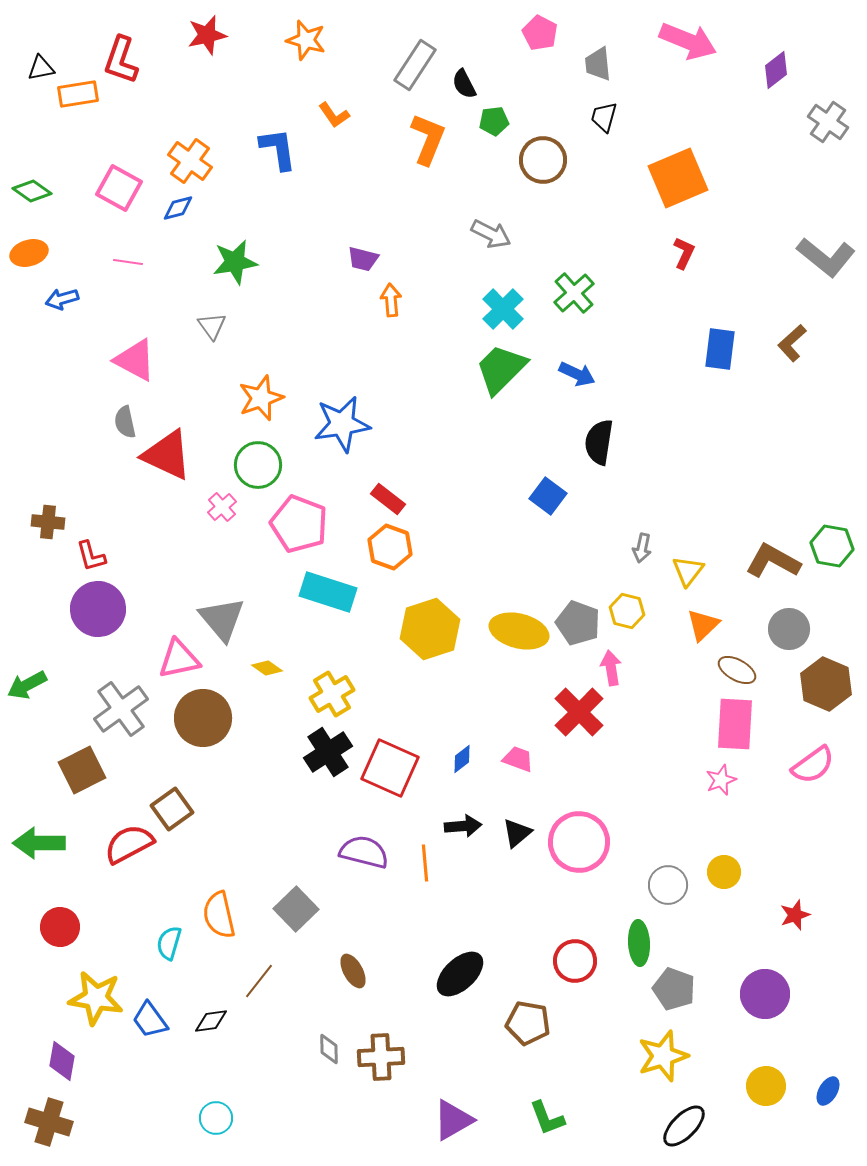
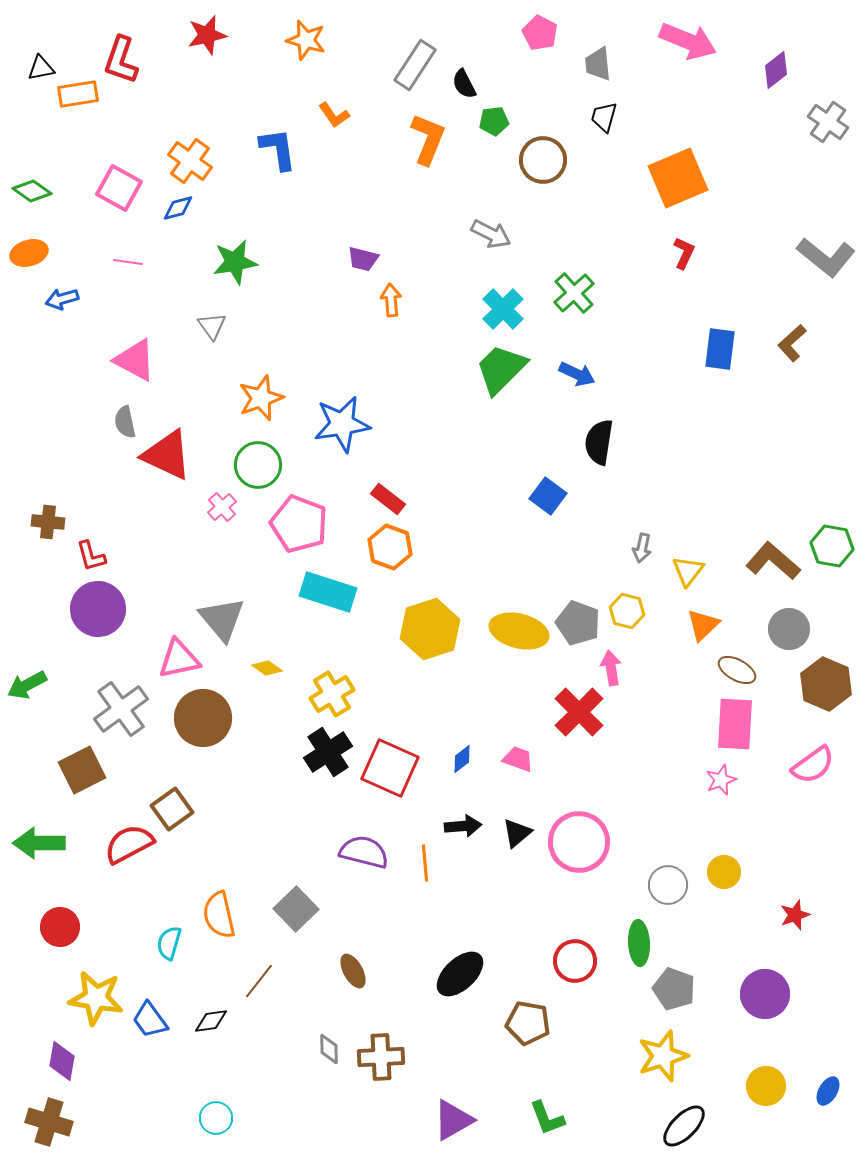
brown L-shape at (773, 561): rotated 12 degrees clockwise
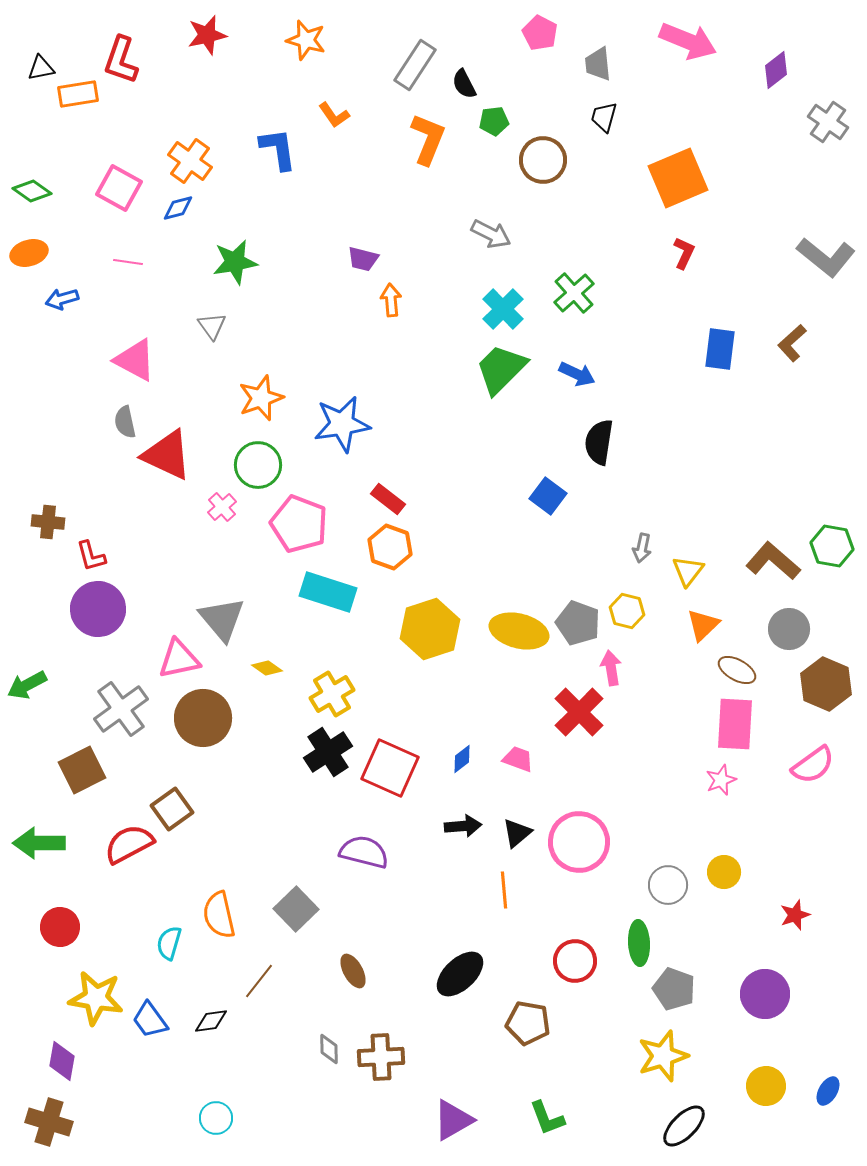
orange line at (425, 863): moved 79 px right, 27 px down
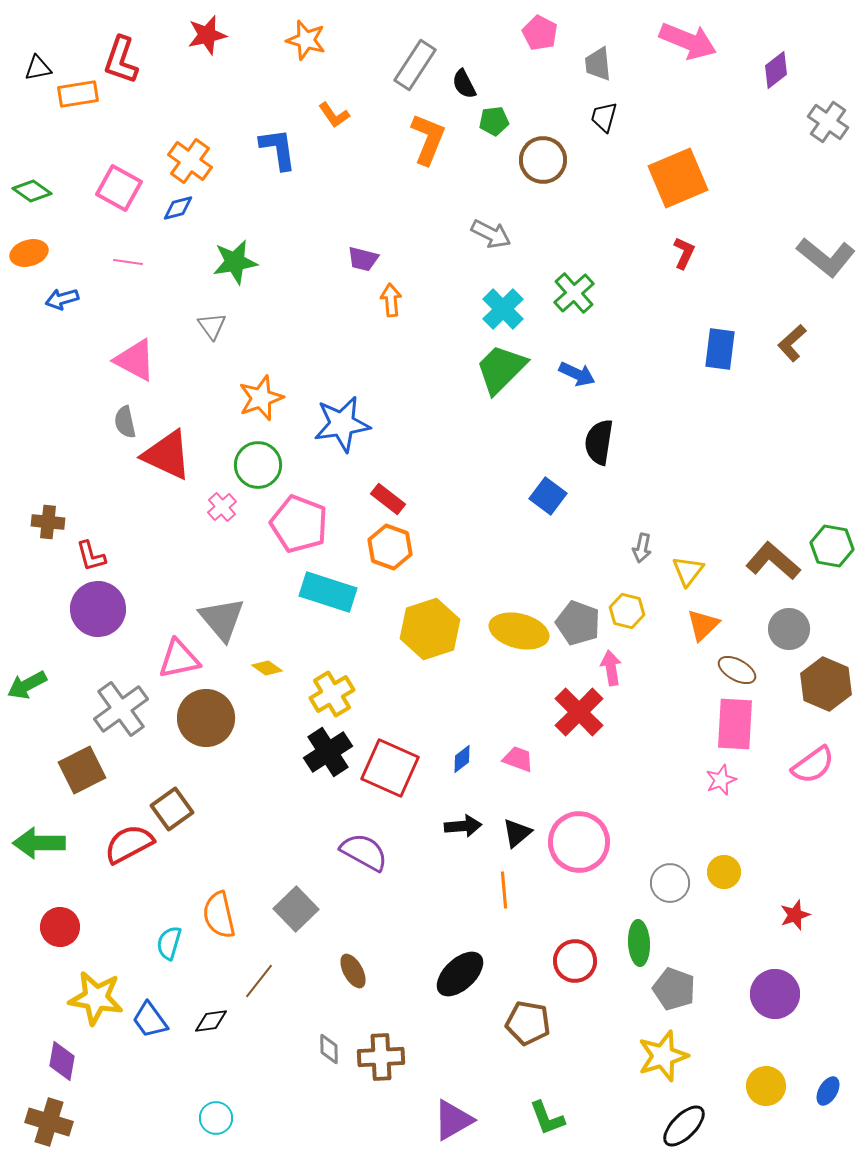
black triangle at (41, 68): moved 3 px left
brown circle at (203, 718): moved 3 px right
purple semicircle at (364, 852): rotated 15 degrees clockwise
gray circle at (668, 885): moved 2 px right, 2 px up
purple circle at (765, 994): moved 10 px right
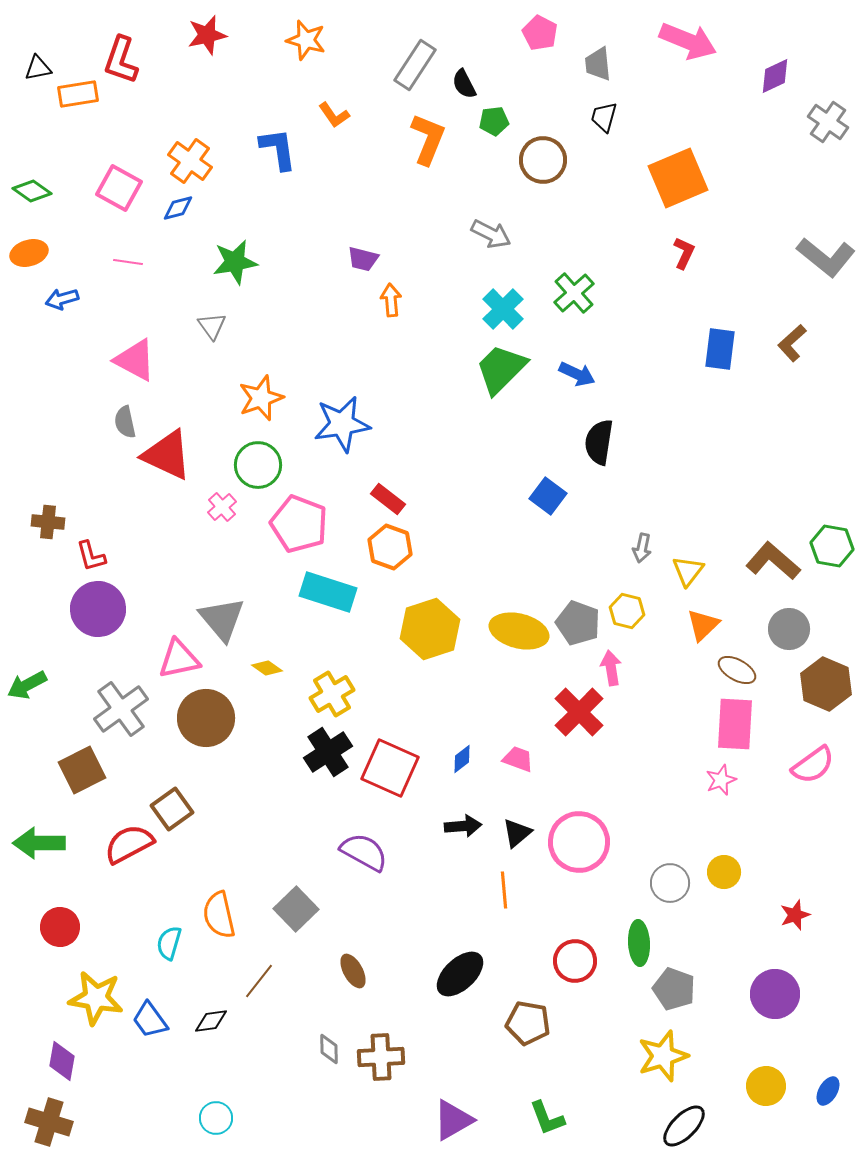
purple diamond at (776, 70): moved 1 px left, 6 px down; rotated 12 degrees clockwise
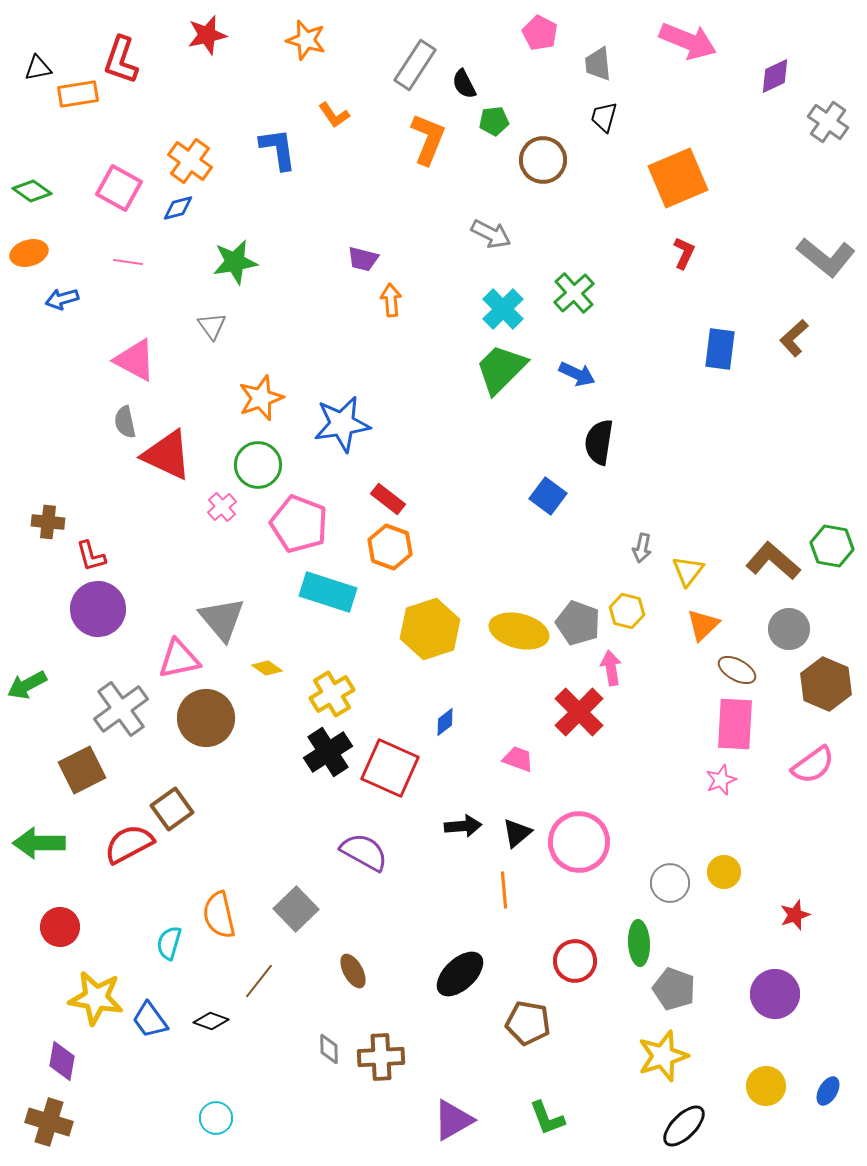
brown L-shape at (792, 343): moved 2 px right, 5 px up
blue diamond at (462, 759): moved 17 px left, 37 px up
black diamond at (211, 1021): rotated 28 degrees clockwise
